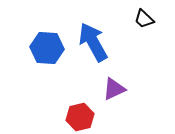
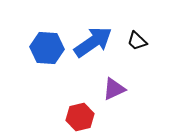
black trapezoid: moved 7 px left, 22 px down
blue arrow: rotated 84 degrees clockwise
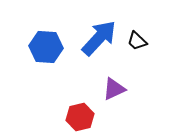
blue arrow: moved 6 px right, 4 px up; rotated 12 degrees counterclockwise
blue hexagon: moved 1 px left, 1 px up
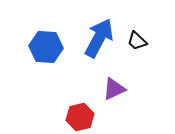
blue arrow: rotated 15 degrees counterclockwise
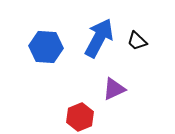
red hexagon: rotated 8 degrees counterclockwise
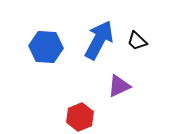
blue arrow: moved 2 px down
purple triangle: moved 5 px right, 3 px up
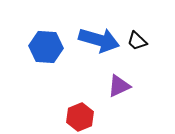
blue arrow: rotated 78 degrees clockwise
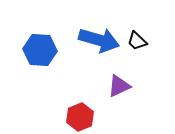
blue hexagon: moved 6 px left, 3 px down
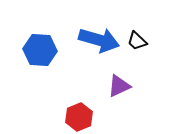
red hexagon: moved 1 px left
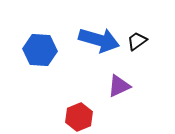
black trapezoid: rotated 100 degrees clockwise
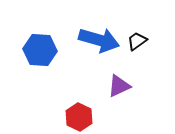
red hexagon: rotated 12 degrees counterclockwise
